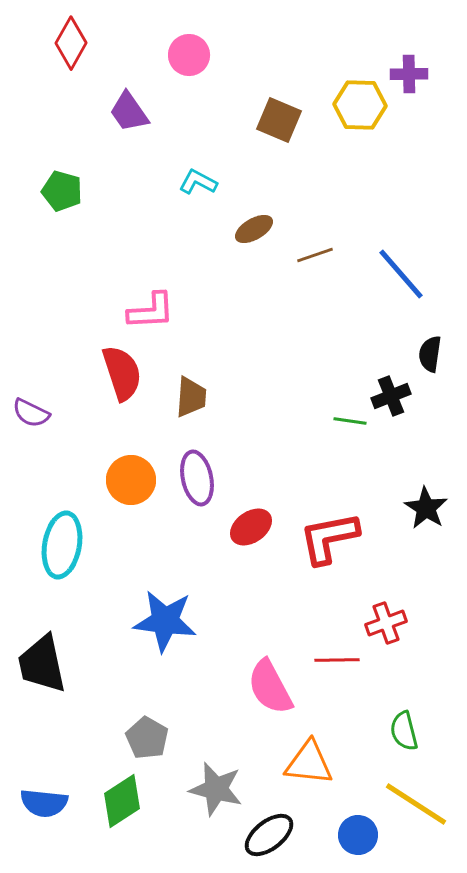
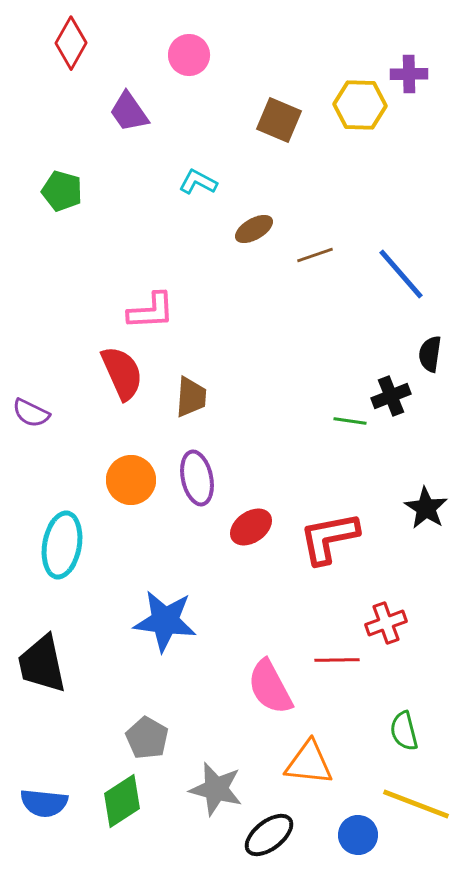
red semicircle: rotated 6 degrees counterclockwise
yellow line: rotated 12 degrees counterclockwise
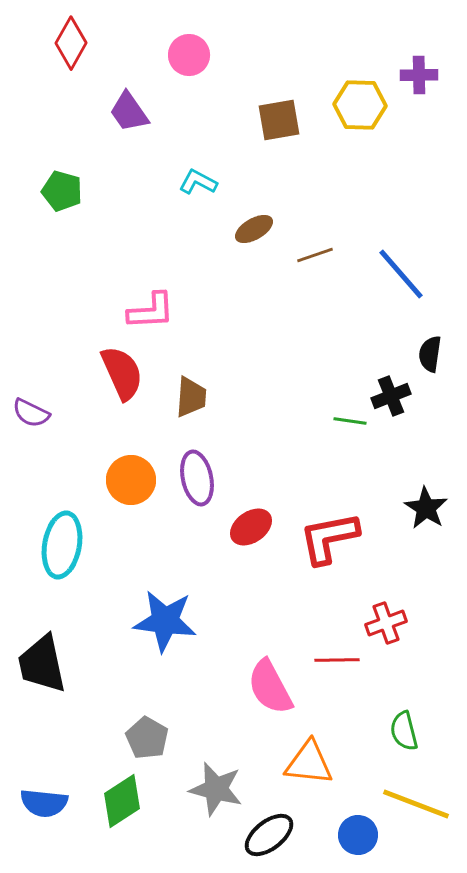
purple cross: moved 10 px right, 1 px down
brown square: rotated 33 degrees counterclockwise
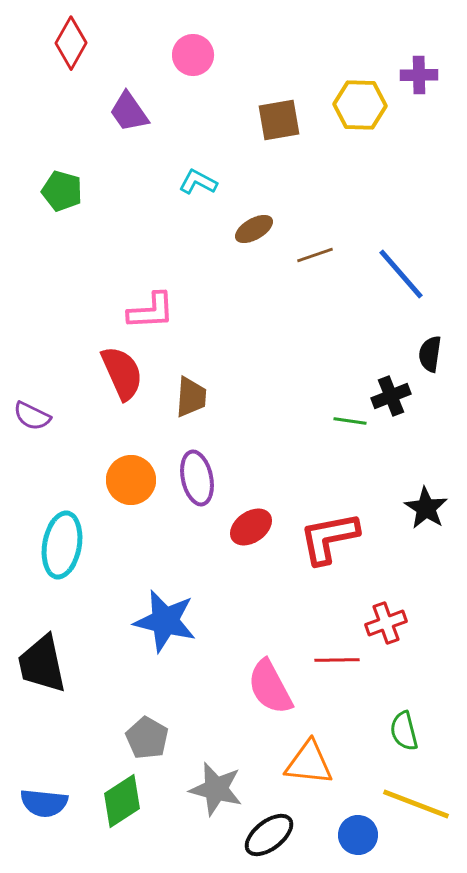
pink circle: moved 4 px right
purple semicircle: moved 1 px right, 3 px down
blue star: rotated 6 degrees clockwise
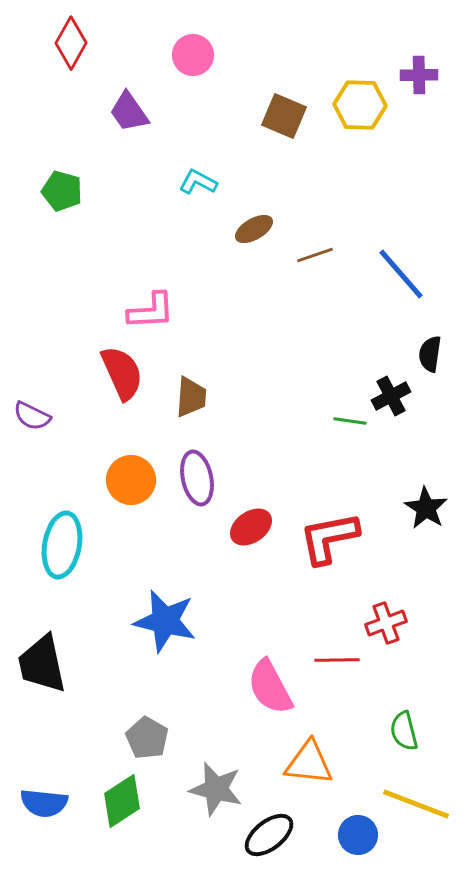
brown square: moved 5 px right, 4 px up; rotated 33 degrees clockwise
black cross: rotated 6 degrees counterclockwise
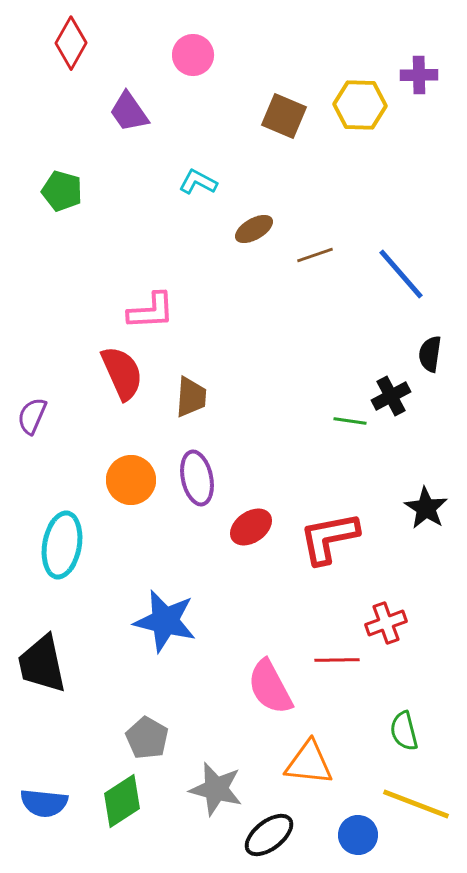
purple semicircle: rotated 87 degrees clockwise
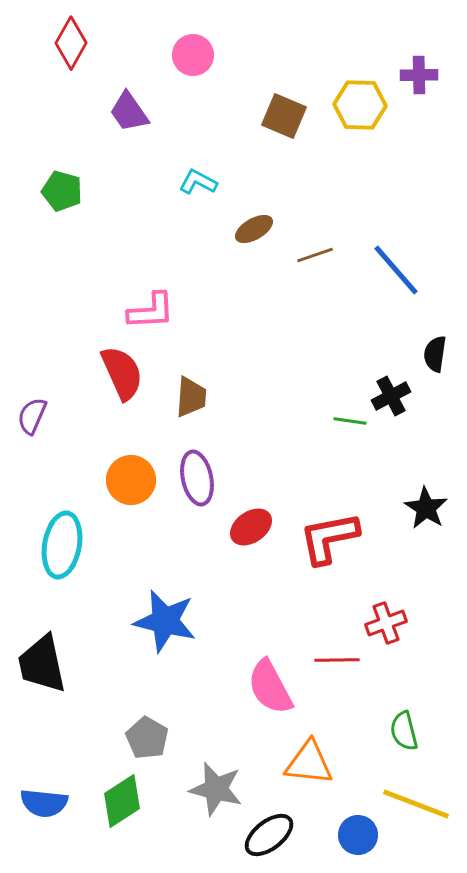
blue line: moved 5 px left, 4 px up
black semicircle: moved 5 px right
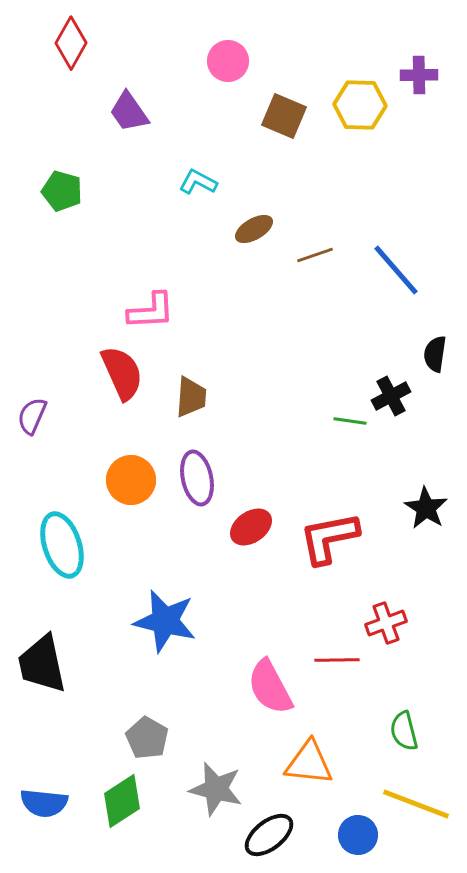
pink circle: moved 35 px right, 6 px down
cyan ellipse: rotated 28 degrees counterclockwise
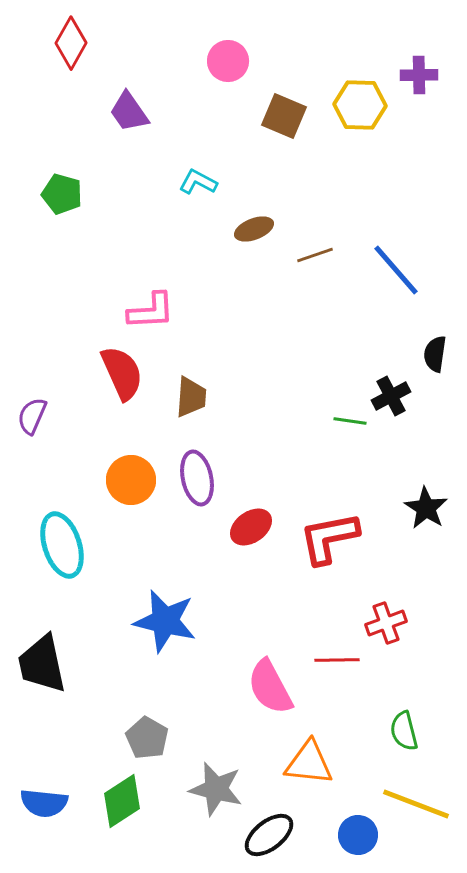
green pentagon: moved 3 px down
brown ellipse: rotated 9 degrees clockwise
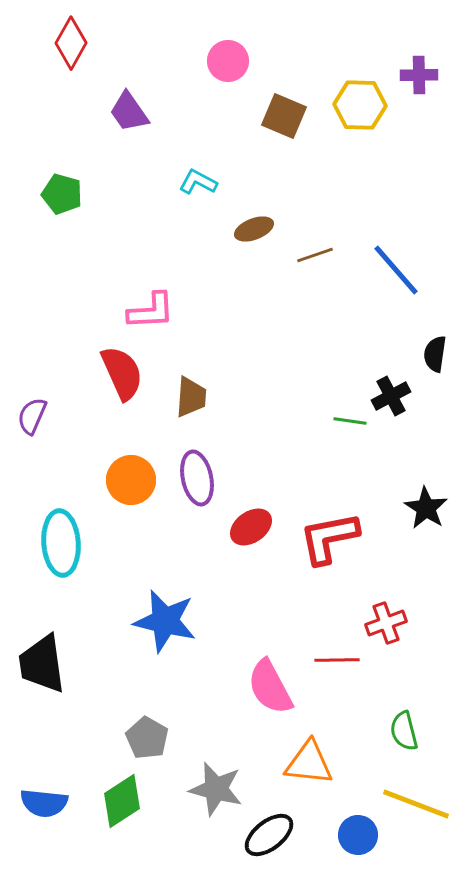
cyan ellipse: moved 1 px left, 2 px up; rotated 14 degrees clockwise
black trapezoid: rotated 4 degrees clockwise
